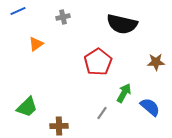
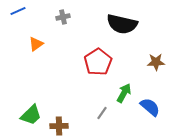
green trapezoid: moved 4 px right, 8 px down
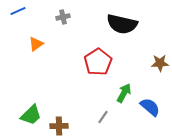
brown star: moved 4 px right, 1 px down
gray line: moved 1 px right, 4 px down
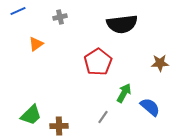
gray cross: moved 3 px left
black semicircle: rotated 20 degrees counterclockwise
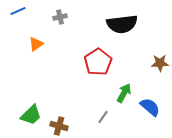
brown cross: rotated 18 degrees clockwise
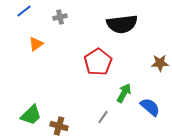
blue line: moved 6 px right; rotated 14 degrees counterclockwise
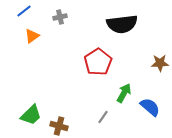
orange triangle: moved 4 px left, 8 px up
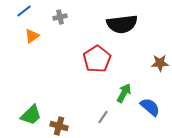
red pentagon: moved 1 px left, 3 px up
